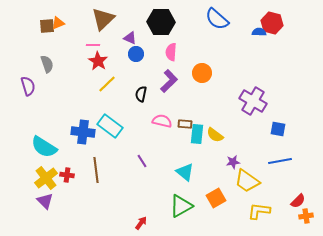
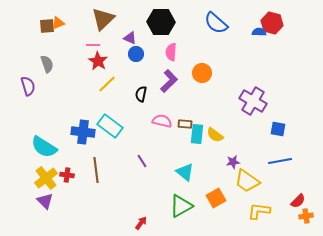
blue semicircle at (217, 19): moved 1 px left, 4 px down
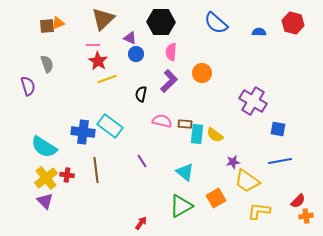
red hexagon at (272, 23): moved 21 px right
yellow line at (107, 84): moved 5 px up; rotated 24 degrees clockwise
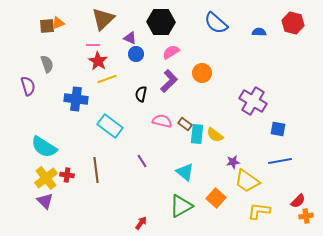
pink semicircle at (171, 52): rotated 54 degrees clockwise
brown rectangle at (185, 124): rotated 32 degrees clockwise
blue cross at (83, 132): moved 7 px left, 33 px up
orange square at (216, 198): rotated 18 degrees counterclockwise
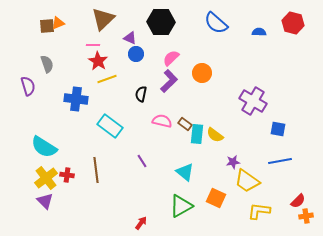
pink semicircle at (171, 52): moved 6 px down; rotated 12 degrees counterclockwise
orange square at (216, 198): rotated 18 degrees counterclockwise
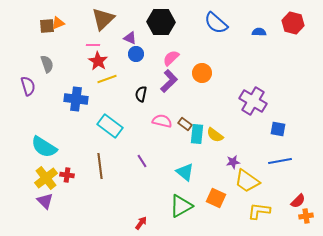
brown line at (96, 170): moved 4 px right, 4 px up
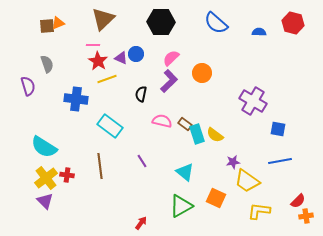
purple triangle at (130, 38): moved 9 px left, 20 px down
cyan rectangle at (197, 134): rotated 24 degrees counterclockwise
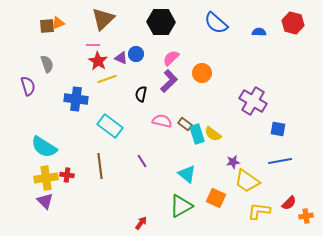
yellow semicircle at (215, 135): moved 2 px left, 1 px up
cyan triangle at (185, 172): moved 2 px right, 2 px down
yellow cross at (46, 178): rotated 30 degrees clockwise
red semicircle at (298, 201): moved 9 px left, 2 px down
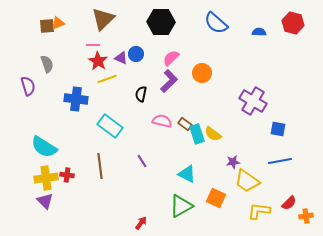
cyan triangle at (187, 174): rotated 12 degrees counterclockwise
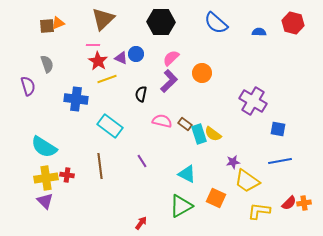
cyan rectangle at (197, 134): moved 2 px right
orange cross at (306, 216): moved 2 px left, 13 px up
